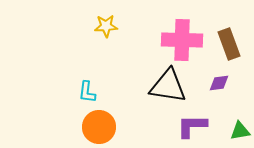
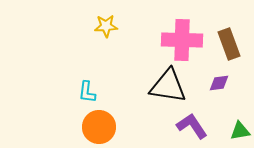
purple L-shape: rotated 56 degrees clockwise
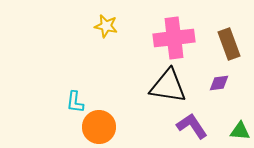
yellow star: rotated 15 degrees clockwise
pink cross: moved 8 px left, 2 px up; rotated 9 degrees counterclockwise
cyan L-shape: moved 12 px left, 10 px down
green triangle: rotated 15 degrees clockwise
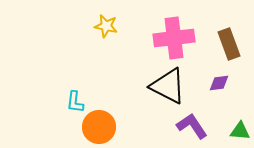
black triangle: rotated 18 degrees clockwise
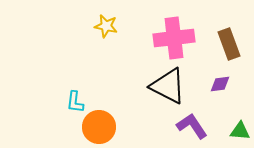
purple diamond: moved 1 px right, 1 px down
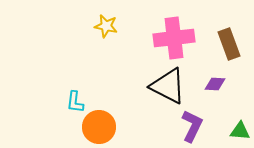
purple diamond: moved 5 px left; rotated 10 degrees clockwise
purple L-shape: rotated 60 degrees clockwise
